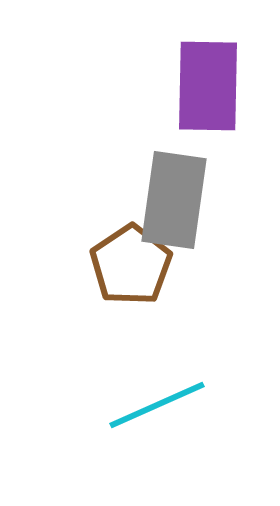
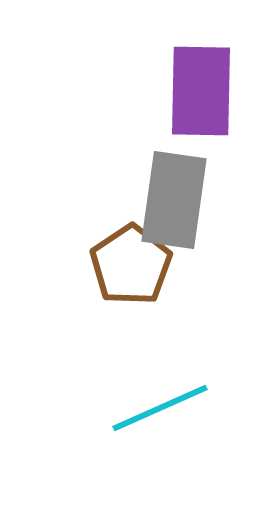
purple rectangle: moved 7 px left, 5 px down
cyan line: moved 3 px right, 3 px down
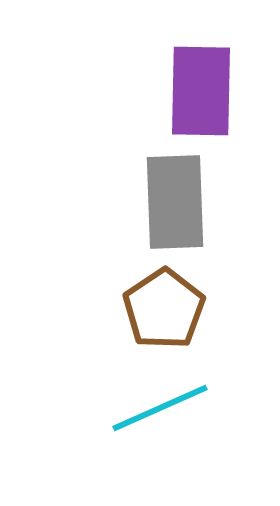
gray rectangle: moved 1 px right, 2 px down; rotated 10 degrees counterclockwise
brown pentagon: moved 33 px right, 44 px down
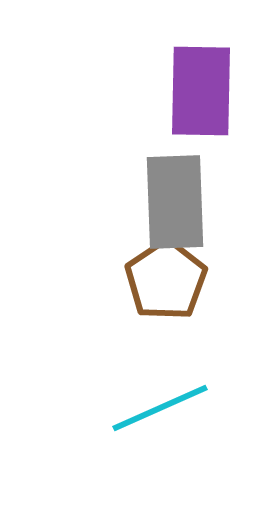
brown pentagon: moved 2 px right, 29 px up
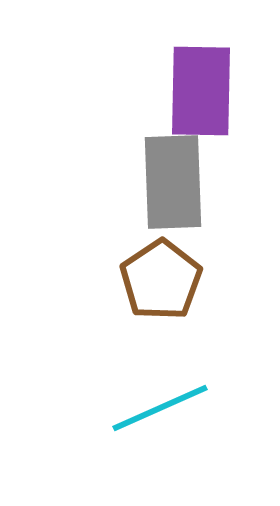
gray rectangle: moved 2 px left, 20 px up
brown pentagon: moved 5 px left
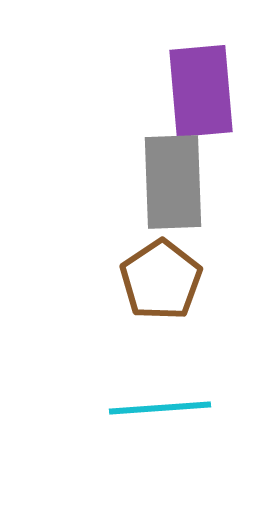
purple rectangle: rotated 6 degrees counterclockwise
cyan line: rotated 20 degrees clockwise
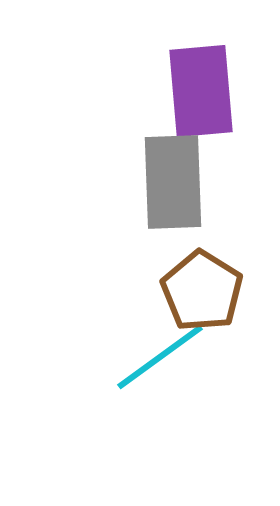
brown pentagon: moved 41 px right, 11 px down; rotated 6 degrees counterclockwise
cyan line: moved 51 px up; rotated 32 degrees counterclockwise
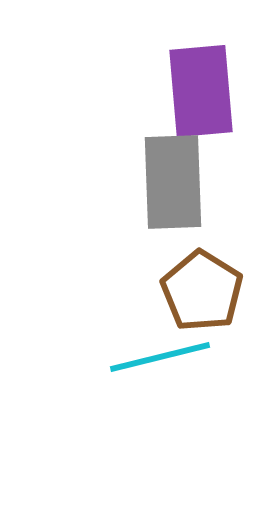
cyan line: rotated 22 degrees clockwise
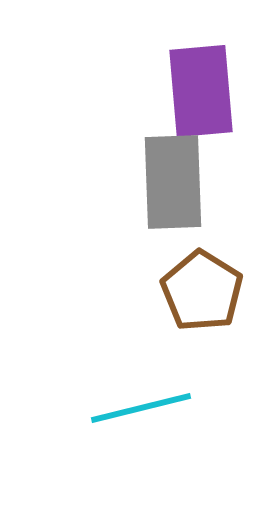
cyan line: moved 19 px left, 51 px down
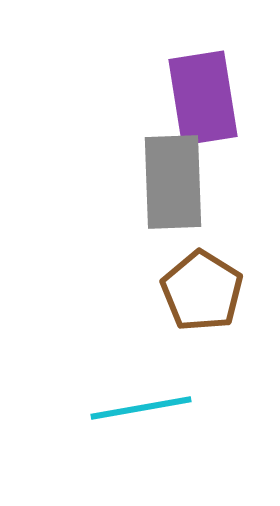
purple rectangle: moved 2 px right, 7 px down; rotated 4 degrees counterclockwise
cyan line: rotated 4 degrees clockwise
